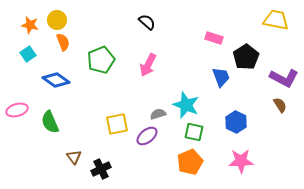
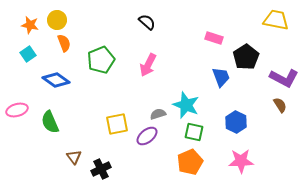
orange semicircle: moved 1 px right, 1 px down
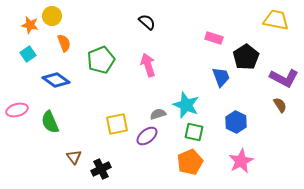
yellow circle: moved 5 px left, 4 px up
pink arrow: rotated 135 degrees clockwise
pink star: rotated 25 degrees counterclockwise
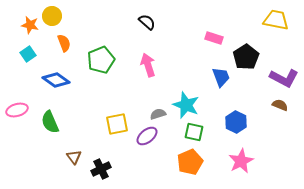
brown semicircle: rotated 35 degrees counterclockwise
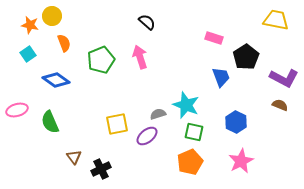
pink arrow: moved 8 px left, 8 px up
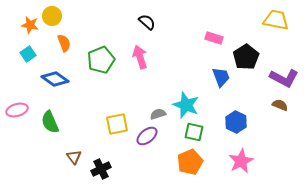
blue diamond: moved 1 px left, 1 px up
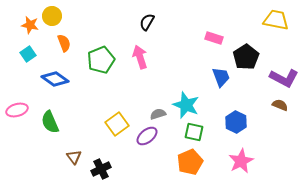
black semicircle: rotated 102 degrees counterclockwise
yellow square: rotated 25 degrees counterclockwise
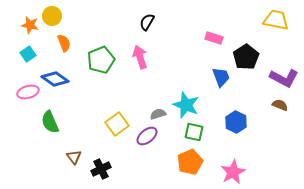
pink ellipse: moved 11 px right, 18 px up
pink star: moved 8 px left, 11 px down
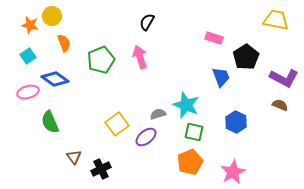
cyan square: moved 2 px down
purple ellipse: moved 1 px left, 1 px down
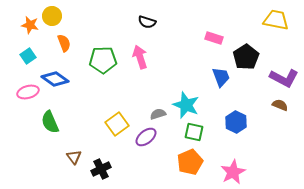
black semicircle: rotated 102 degrees counterclockwise
green pentagon: moved 2 px right; rotated 20 degrees clockwise
